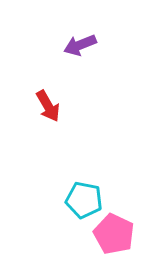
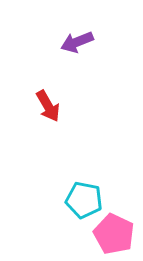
purple arrow: moved 3 px left, 3 px up
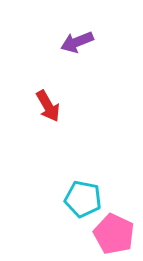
cyan pentagon: moved 1 px left, 1 px up
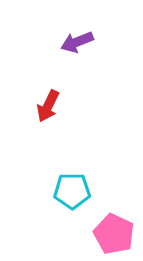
red arrow: rotated 56 degrees clockwise
cyan pentagon: moved 11 px left, 8 px up; rotated 12 degrees counterclockwise
